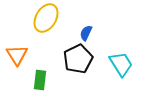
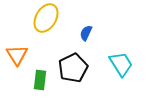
black pentagon: moved 5 px left, 9 px down
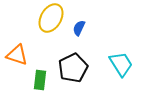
yellow ellipse: moved 5 px right
blue semicircle: moved 7 px left, 5 px up
orange triangle: rotated 40 degrees counterclockwise
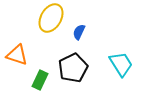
blue semicircle: moved 4 px down
green rectangle: rotated 18 degrees clockwise
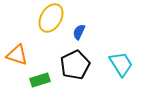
black pentagon: moved 2 px right, 3 px up
green rectangle: rotated 48 degrees clockwise
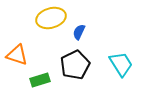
yellow ellipse: rotated 44 degrees clockwise
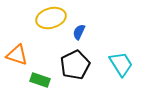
green rectangle: rotated 36 degrees clockwise
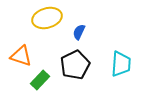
yellow ellipse: moved 4 px left
orange triangle: moved 4 px right, 1 px down
cyan trapezoid: rotated 36 degrees clockwise
green rectangle: rotated 66 degrees counterclockwise
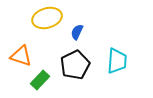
blue semicircle: moved 2 px left
cyan trapezoid: moved 4 px left, 3 px up
